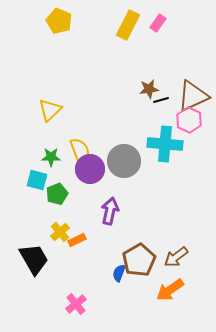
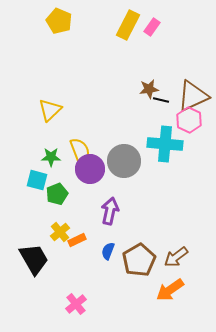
pink rectangle: moved 6 px left, 4 px down
black line: rotated 28 degrees clockwise
blue semicircle: moved 11 px left, 22 px up
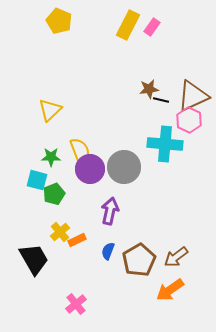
gray circle: moved 6 px down
green pentagon: moved 3 px left
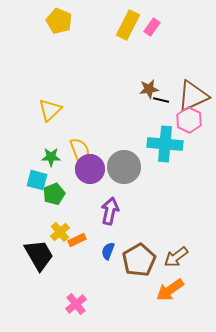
black trapezoid: moved 5 px right, 4 px up
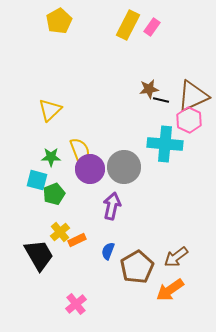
yellow pentagon: rotated 20 degrees clockwise
purple arrow: moved 2 px right, 5 px up
brown pentagon: moved 2 px left, 7 px down
